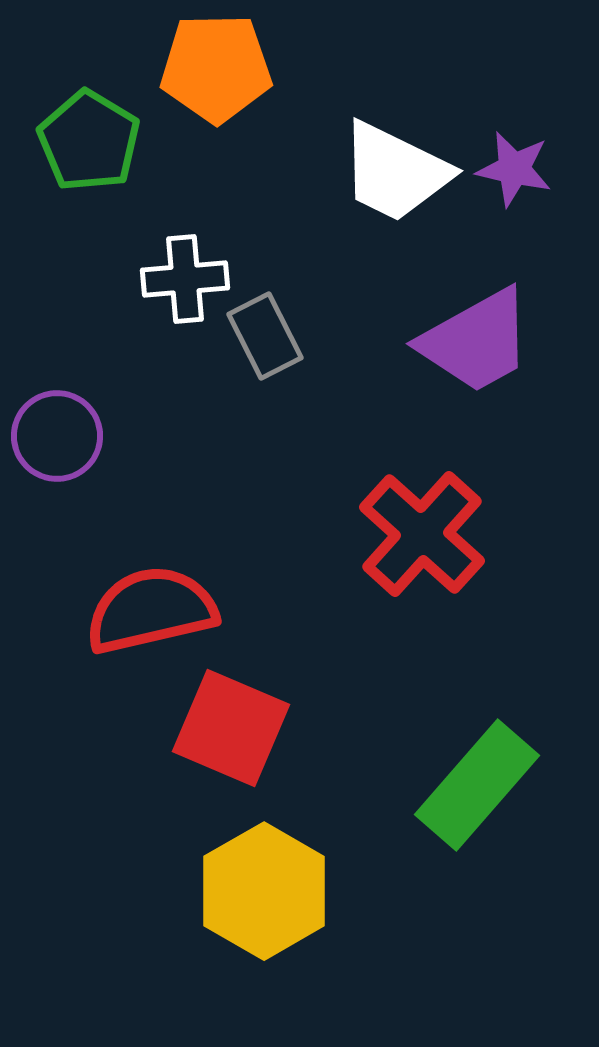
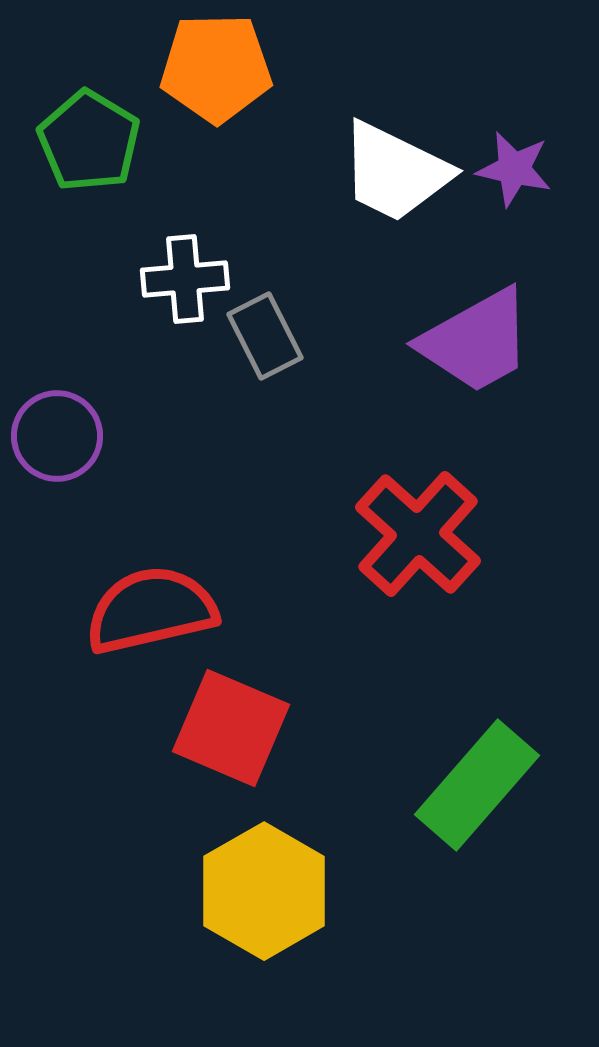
red cross: moved 4 px left
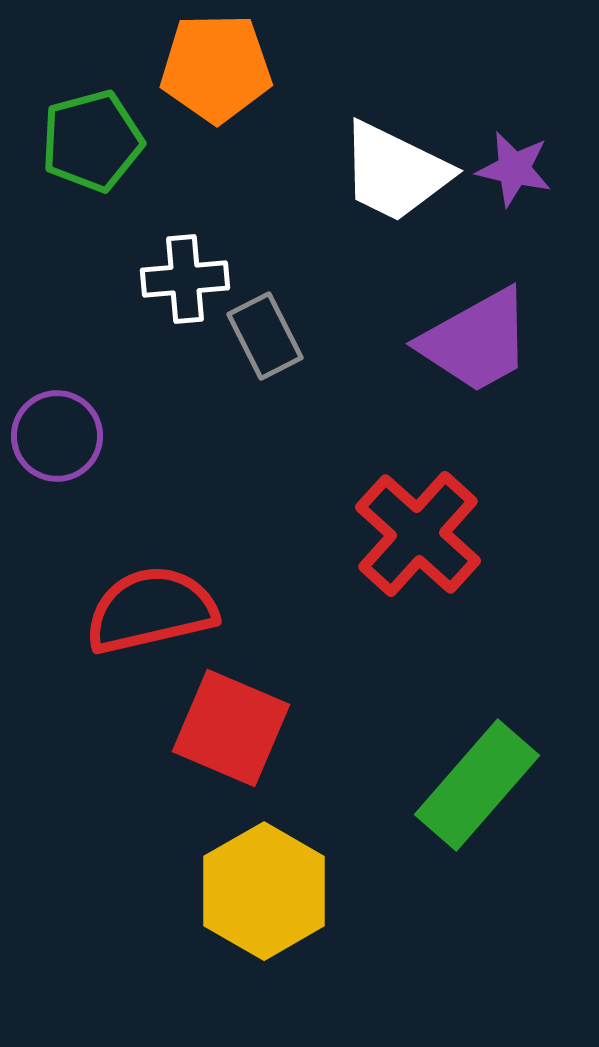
green pentagon: moved 3 px right; rotated 26 degrees clockwise
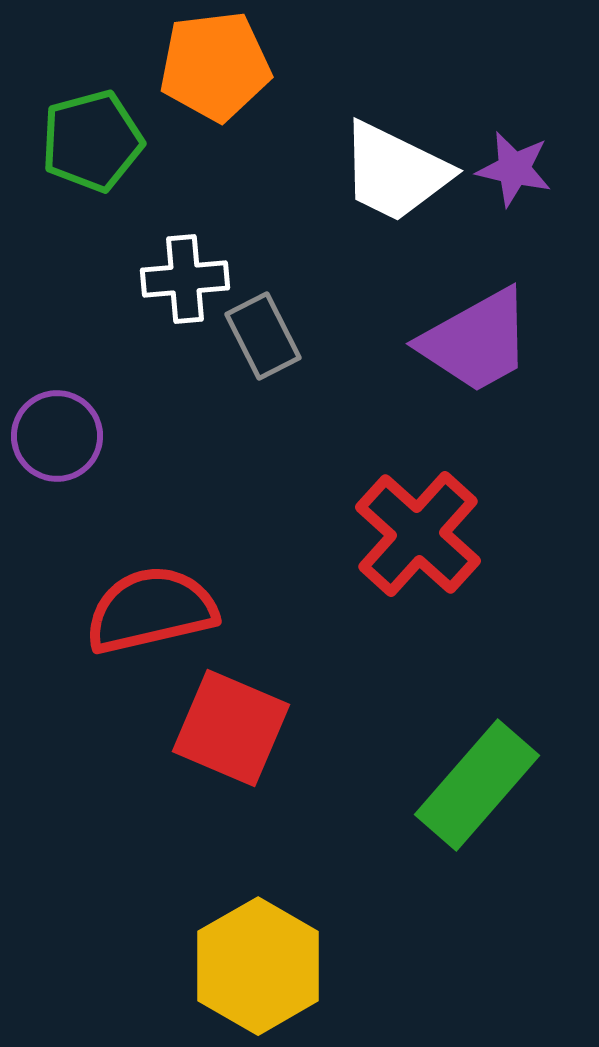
orange pentagon: moved 1 px left, 2 px up; rotated 6 degrees counterclockwise
gray rectangle: moved 2 px left
yellow hexagon: moved 6 px left, 75 px down
